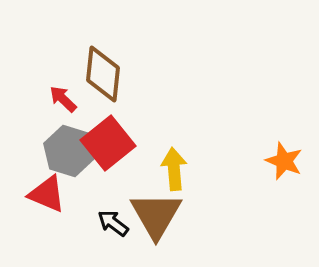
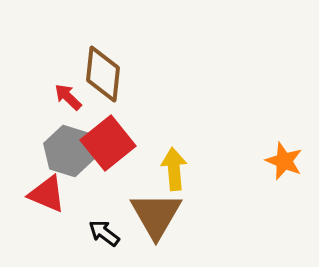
red arrow: moved 5 px right, 2 px up
black arrow: moved 9 px left, 10 px down
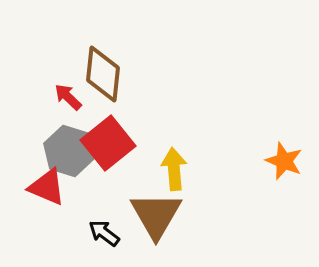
red triangle: moved 7 px up
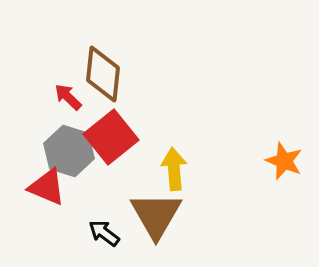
red square: moved 3 px right, 6 px up
